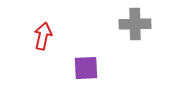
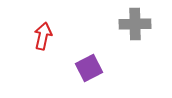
purple square: moved 3 px right; rotated 24 degrees counterclockwise
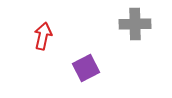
purple square: moved 3 px left
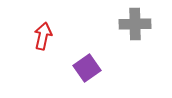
purple square: moved 1 px right; rotated 8 degrees counterclockwise
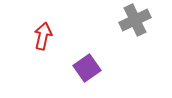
gray cross: moved 4 px up; rotated 24 degrees counterclockwise
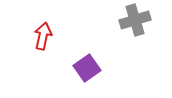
gray cross: rotated 8 degrees clockwise
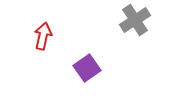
gray cross: rotated 16 degrees counterclockwise
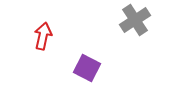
purple square: rotated 28 degrees counterclockwise
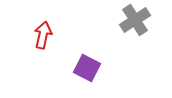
red arrow: moved 1 px up
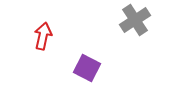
red arrow: moved 1 px down
